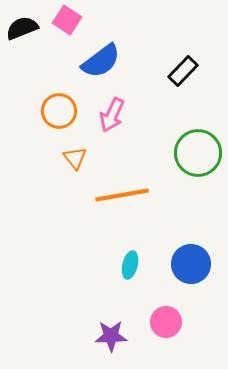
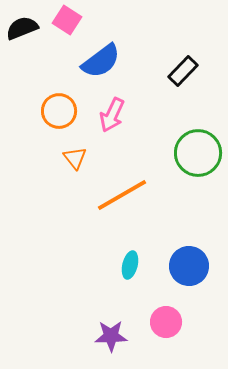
orange line: rotated 20 degrees counterclockwise
blue circle: moved 2 px left, 2 px down
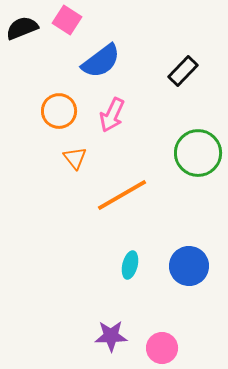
pink circle: moved 4 px left, 26 px down
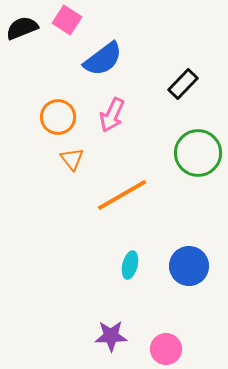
blue semicircle: moved 2 px right, 2 px up
black rectangle: moved 13 px down
orange circle: moved 1 px left, 6 px down
orange triangle: moved 3 px left, 1 px down
pink circle: moved 4 px right, 1 px down
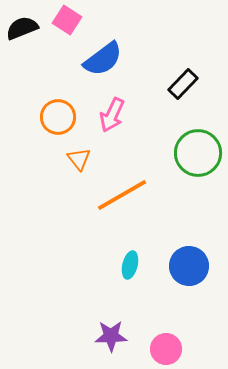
orange triangle: moved 7 px right
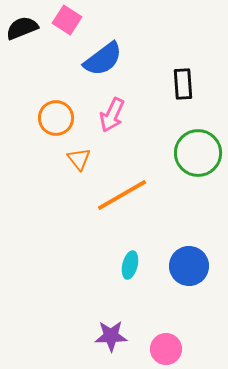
black rectangle: rotated 48 degrees counterclockwise
orange circle: moved 2 px left, 1 px down
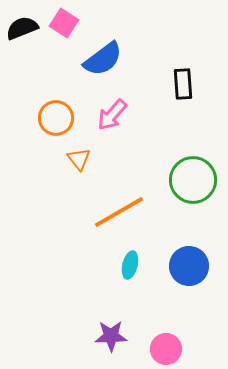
pink square: moved 3 px left, 3 px down
pink arrow: rotated 16 degrees clockwise
green circle: moved 5 px left, 27 px down
orange line: moved 3 px left, 17 px down
